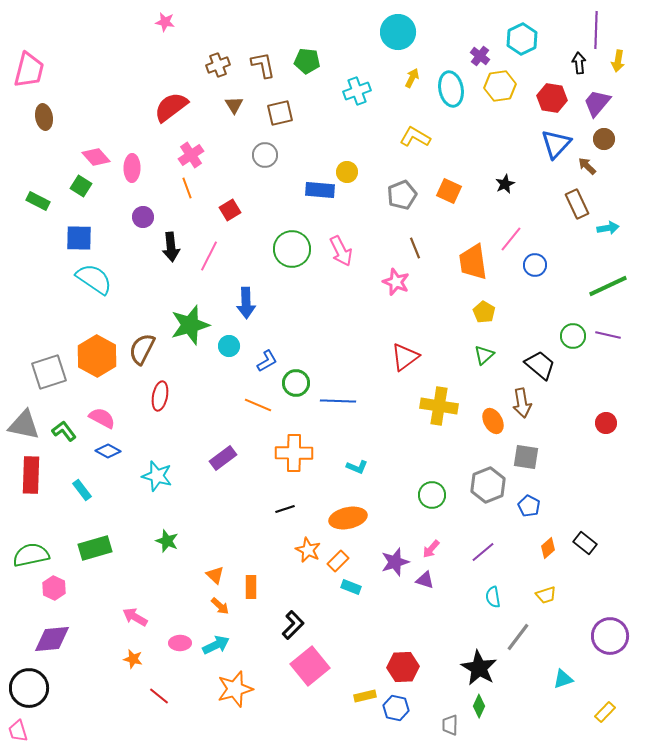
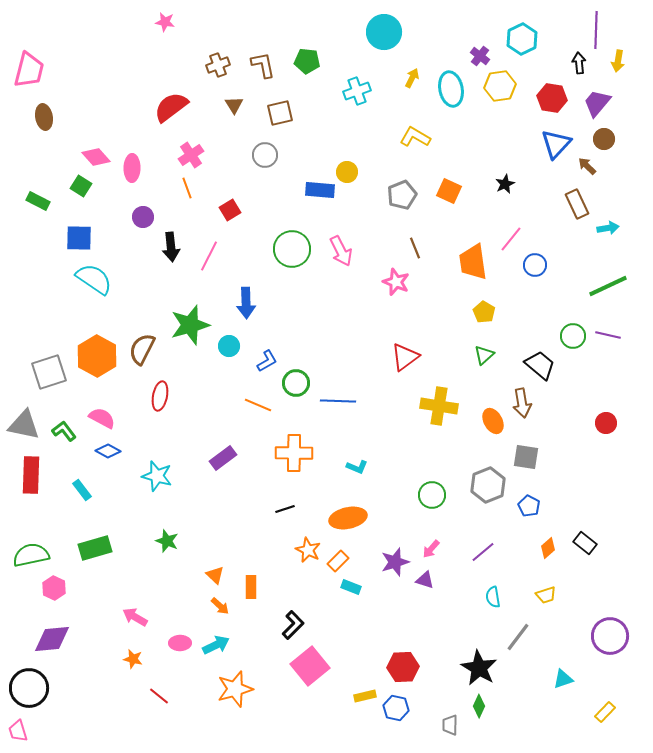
cyan circle at (398, 32): moved 14 px left
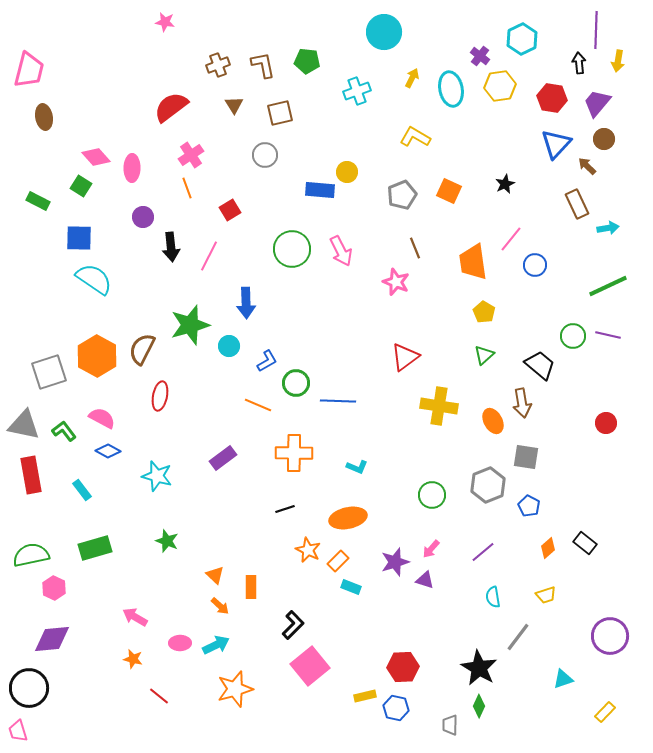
red rectangle at (31, 475): rotated 12 degrees counterclockwise
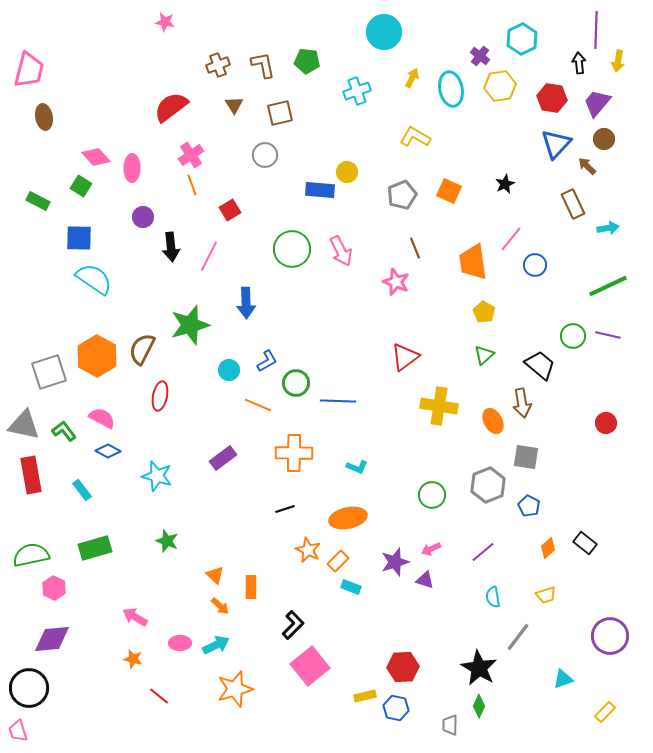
orange line at (187, 188): moved 5 px right, 3 px up
brown rectangle at (577, 204): moved 4 px left
cyan circle at (229, 346): moved 24 px down
pink arrow at (431, 549): rotated 24 degrees clockwise
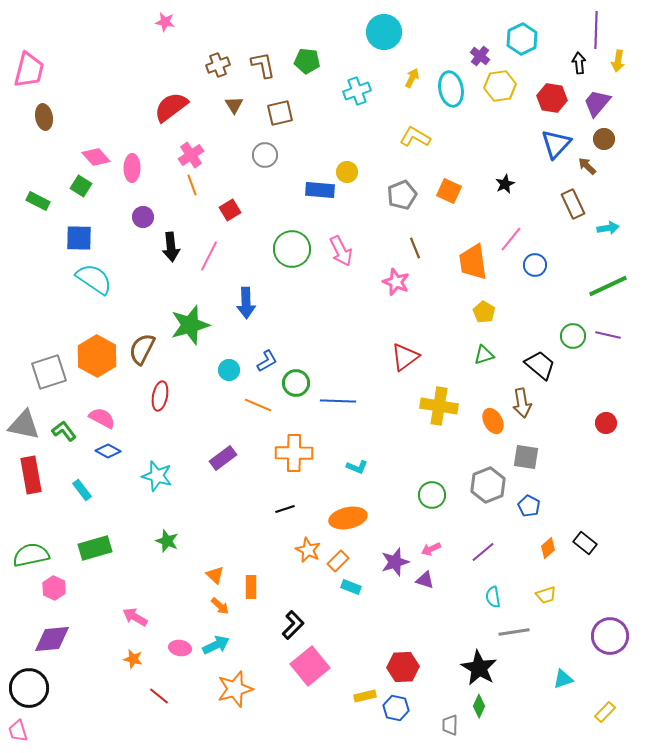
green triangle at (484, 355): rotated 25 degrees clockwise
gray line at (518, 637): moved 4 px left, 5 px up; rotated 44 degrees clockwise
pink ellipse at (180, 643): moved 5 px down; rotated 10 degrees clockwise
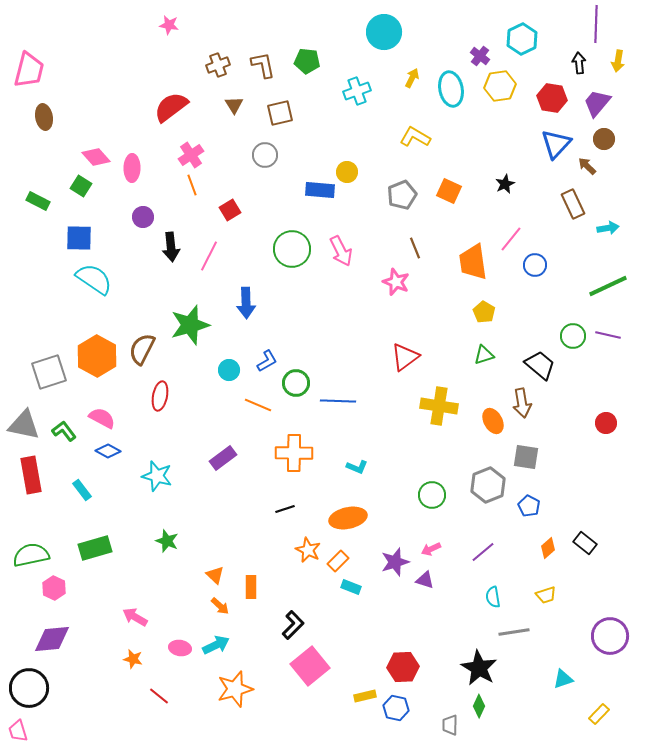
pink star at (165, 22): moved 4 px right, 3 px down
purple line at (596, 30): moved 6 px up
yellow rectangle at (605, 712): moved 6 px left, 2 px down
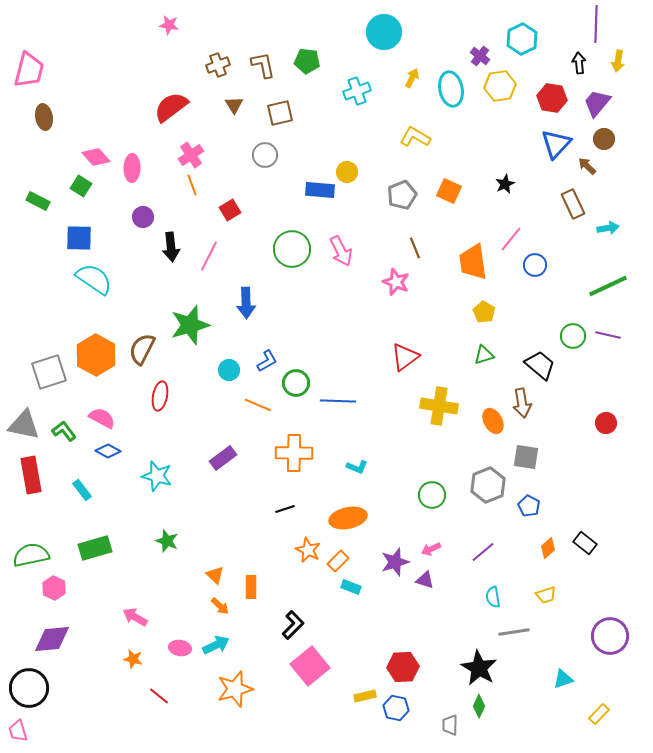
orange hexagon at (97, 356): moved 1 px left, 1 px up
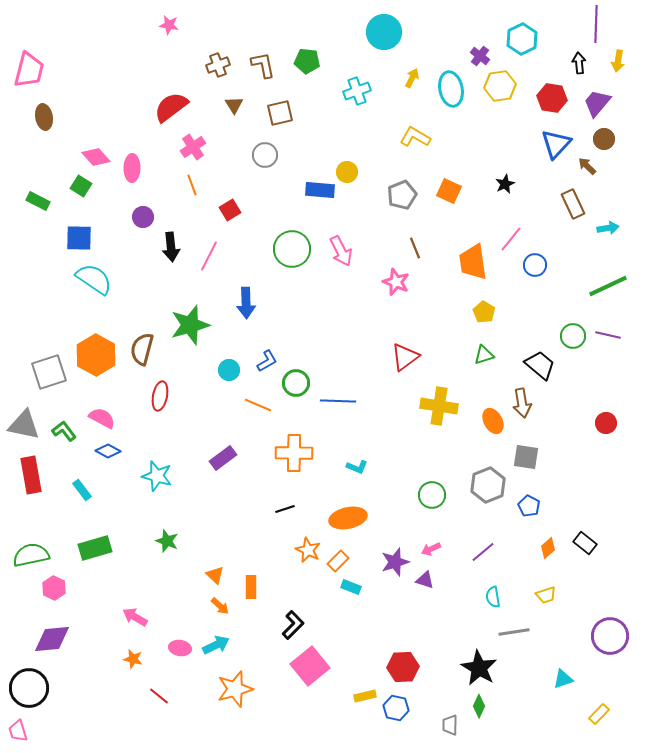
pink cross at (191, 155): moved 2 px right, 8 px up
brown semicircle at (142, 349): rotated 12 degrees counterclockwise
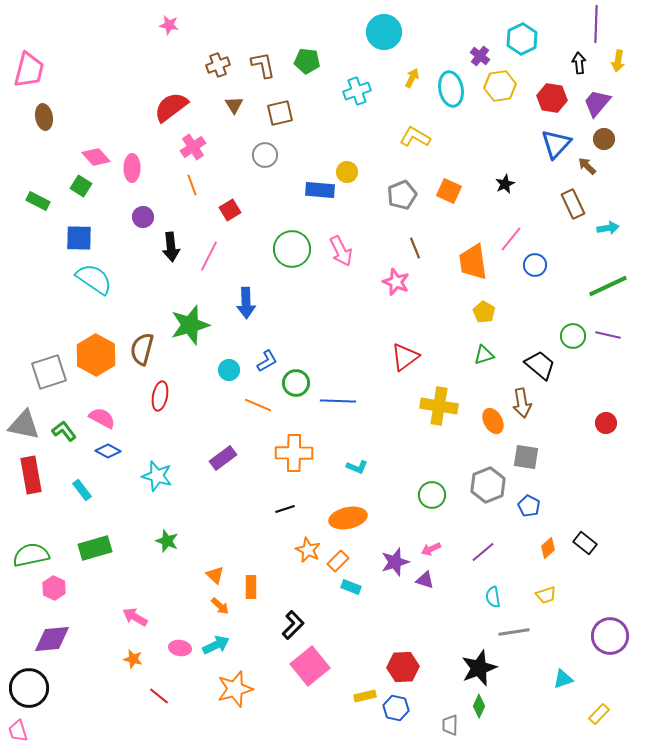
black star at (479, 668): rotated 21 degrees clockwise
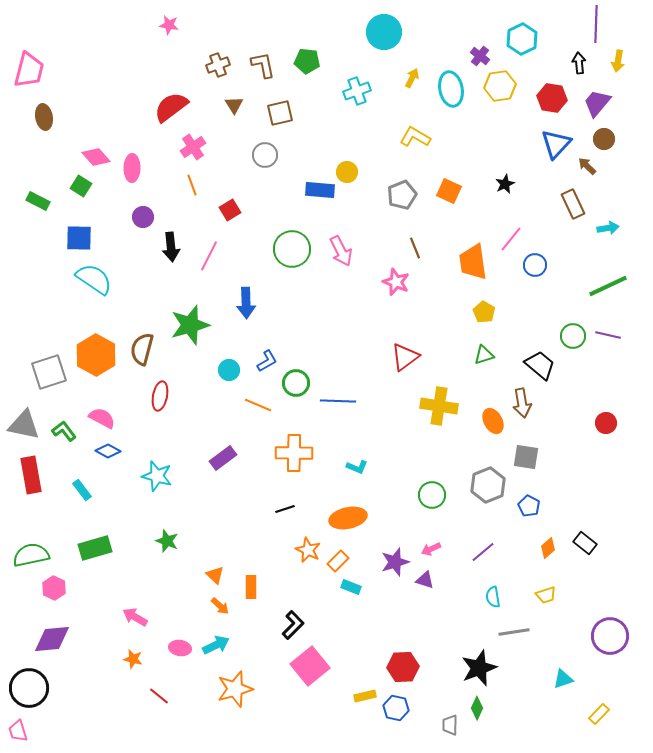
green diamond at (479, 706): moved 2 px left, 2 px down
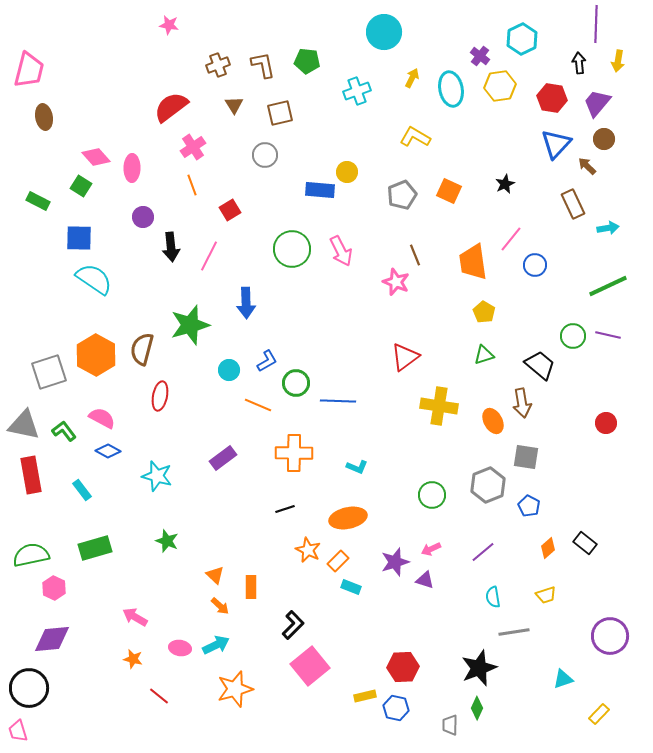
brown line at (415, 248): moved 7 px down
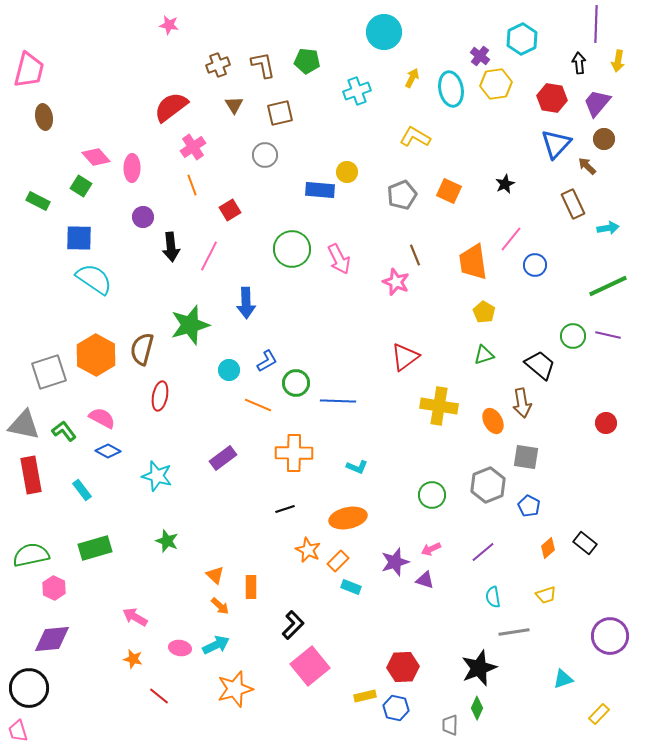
yellow hexagon at (500, 86): moved 4 px left, 2 px up
pink arrow at (341, 251): moved 2 px left, 8 px down
